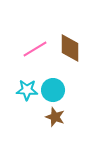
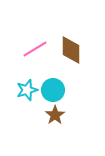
brown diamond: moved 1 px right, 2 px down
cyan star: rotated 20 degrees counterclockwise
brown star: moved 2 px up; rotated 18 degrees clockwise
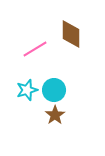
brown diamond: moved 16 px up
cyan circle: moved 1 px right
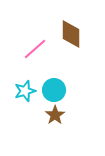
pink line: rotated 10 degrees counterclockwise
cyan star: moved 2 px left, 1 px down
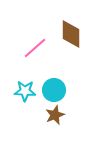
pink line: moved 1 px up
cyan star: rotated 20 degrees clockwise
brown star: rotated 12 degrees clockwise
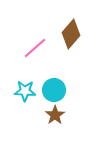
brown diamond: rotated 40 degrees clockwise
brown star: rotated 12 degrees counterclockwise
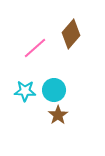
brown star: moved 3 px right
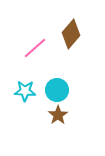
cyan circle: moved 3 px right
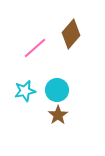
cyan star: rotated 15 degrees counterclockwise
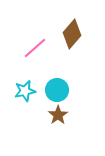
brown diamond: moved 1 px right
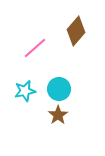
brown diamond: moved 4 px right, 3 px up
cyan circle: moved 2 px right, 1 px up
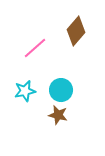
cyan circle: moved 2 px right, 1 px down
brown star: rotated 24 degrees counterclockwise
